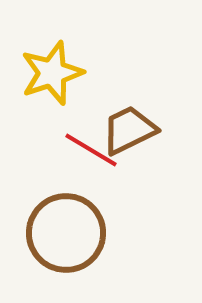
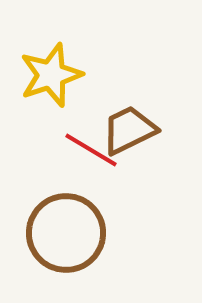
yellow star: moved 1 px left, 2 px down
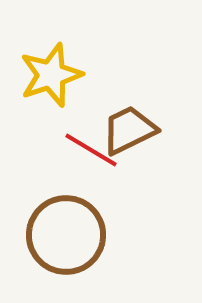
brown circle: moved 2 px down
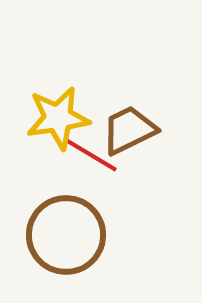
yellow star: moved 7 px right, 43 px down; rotated 10 degrees clockwise
red line: moved 5 px down
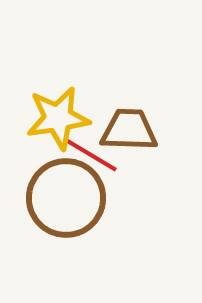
brown trapezoid: rotated 28 degrees clockwise
brown circle: moved 37 px up
